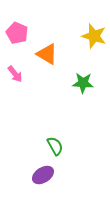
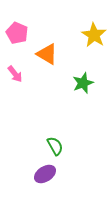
yellow star: moved 1 px up; rotated 15 degrees clockwise
green star: rotated 25 degrees counterclockwise
purple ellipse: moved 2 px right, 1 px up
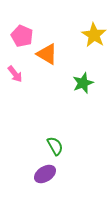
pink pentagon: moved 5 px right, 3 px down
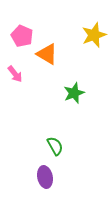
yellow star: rotated 20 degrees clockwise
green star: moved 9 px left, 10 px down
purple ellipse: moved 3 px down; rotated 70 degrees counterclockwise
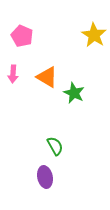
yellow star: rotated 20 degrees counterclockwise
orange triangle: moved 23 px down
pink arrow: moved 2 px left; rotated 42 degrees clockwise
green star: rotated 25 degrees counterclockwise
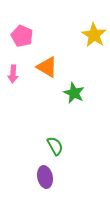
orange triangle: moved 10 px up
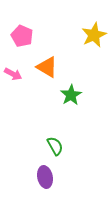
yellow star: rotated 15 degrees clockwise
pink arrow: rotated 66 degrees counterclockwise
green star: moved 3 px left, 2 px down; rotated 15 degrees clockwise
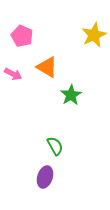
purple ellipse: rotated 30 degrees clockwise
